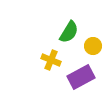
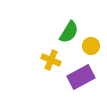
yellow circle: moved 2 px left
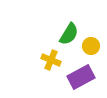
green semicircle: moved 2 px down
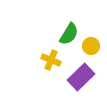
purple rectangle: rotated 16 degrees counterclockwise
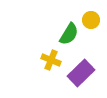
yellow circle: moved 26 px up
purple rectangle: moved 4 px up
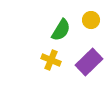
green semicircle: moved 8 px left, 4 px up
purple rectangle: moved 8 px right, 11 px up
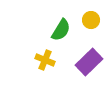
yellow cross: moved 6 px left
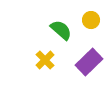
green semicircle: rotated 80 degrees counterclockwise
yellow cross: rotated 24 degrees clockwise
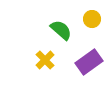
yellow circle: moved 1 px right, 1 px up
purple rectangle: rotated 8 degrees clockwise
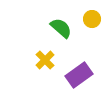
green semicircle: moved 2 px up
purple rectangle: moved 10 px left, 13 px down
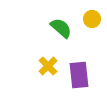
yellow cross: moved 3 px right, 6 px down
purple rectangle: rotated 60 degrees counterclockwise
